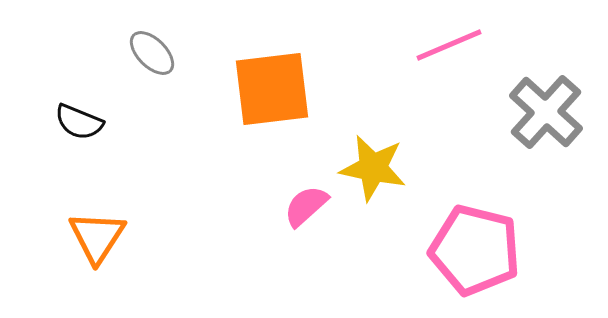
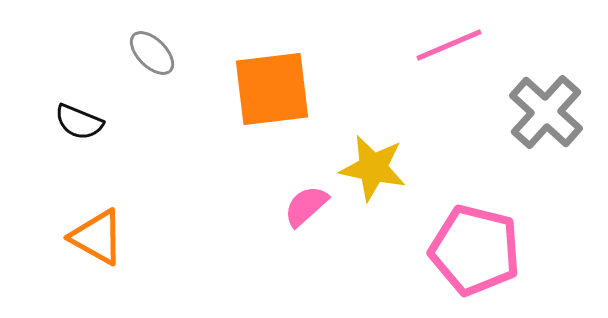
orange triangle: rotated 34 degrees counterclockwise
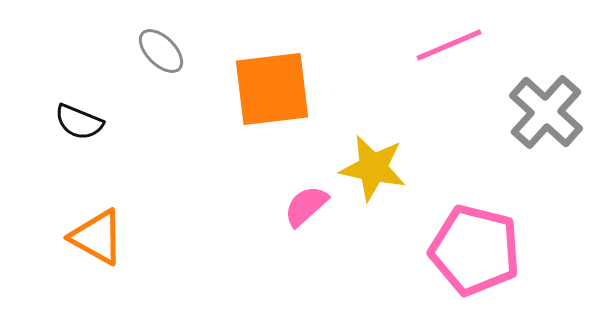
gray ellipse: moved 9 px right, 2 px up
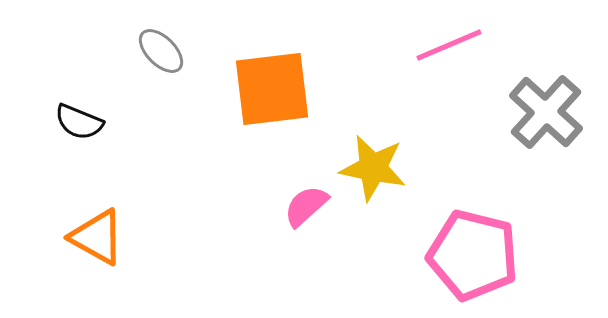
pink pentagon: moved 2 px left, 5 px down
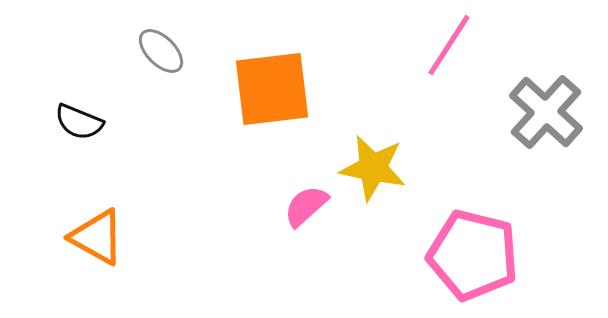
pink line: rotated 34 degrees counterclockwise
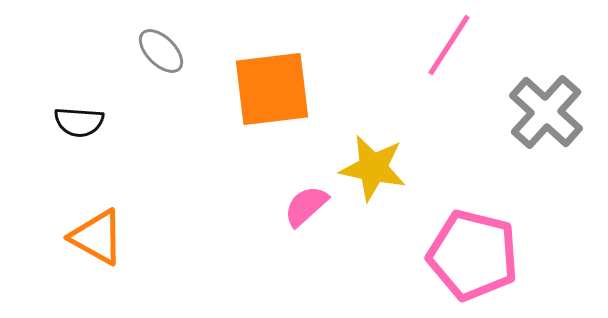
black semicircle: rotated 18 degrees counterclockwise
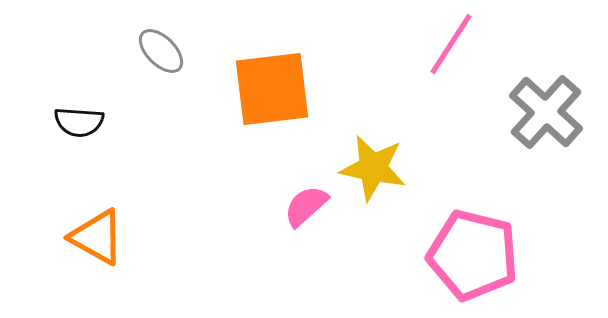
pink line: moved 2 px right, 1 px up
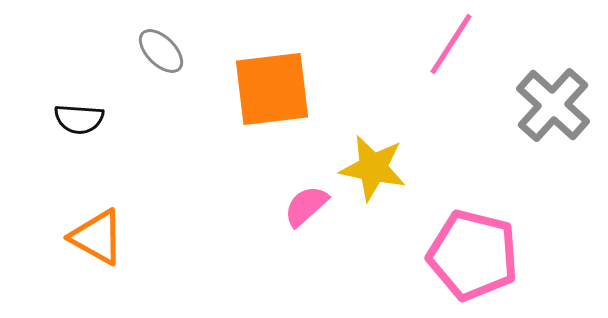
gray cross: moved 7 px right, 7 px up
black semicircle: moved 3 px up
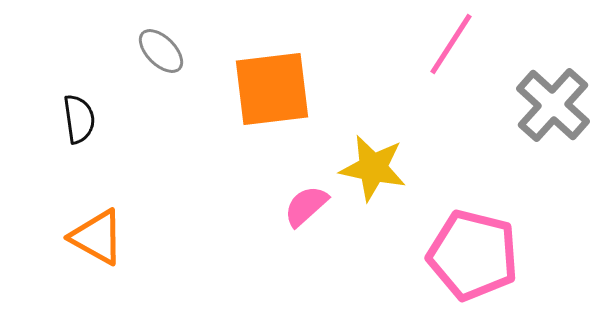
black semicircle: rotated 102 degrees counterclockwise
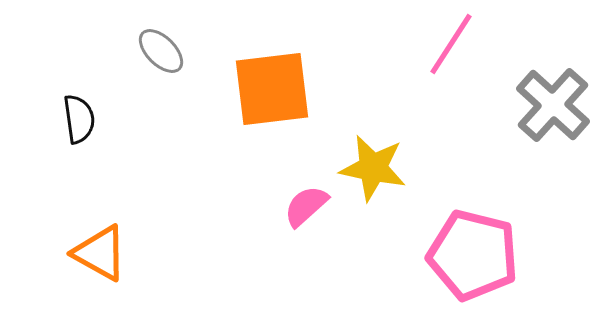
orange triangle: moved 3 px right, 16 px down
